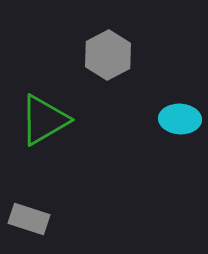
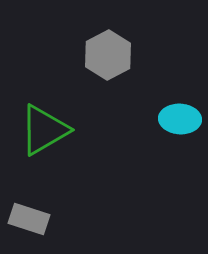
green triangle: moved 10 px down
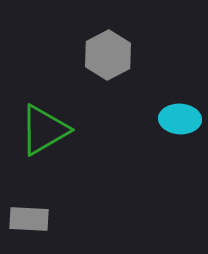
gray rectangle: rotated 15 degrees counterclockwise
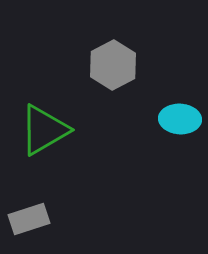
gray hexagon: moved 5 px right, 10 px down
gray rectangle: rotated 21 degrees counterclockwise
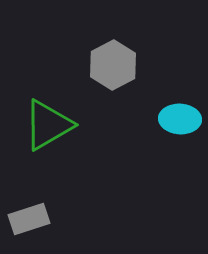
green triangle: moved 4 px right, 5 px up
